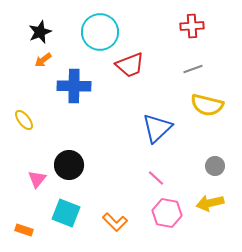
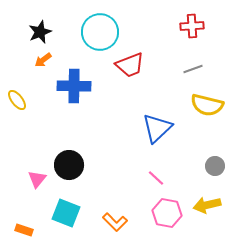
yellow ellipse: moved 7 px left, 20 px up
yellow arrow: moved 3 px left, 2 px down
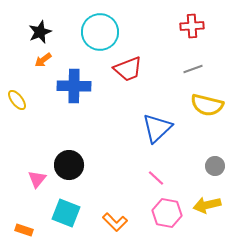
red trapezoid: moved 2 px left, 4 px down
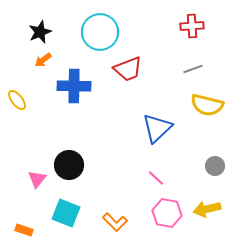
yellow arrow: moved 4 px down
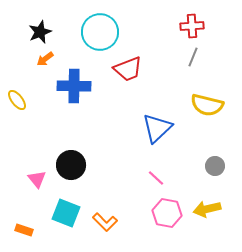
orange arrow: moved 2 px right, 1 px up
gray line: moved 12 px up; rotated 48 degrees counterclockwise
black circle: moved 2 px right
pink triangle: rotated 18 degrees counterclockwise
orange L-shape: moved 10 px left
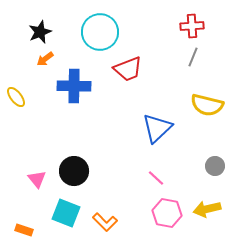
yellow ellipse: moved 1 px left, 3 px up
black circle: moved 3 px right, 6 px down
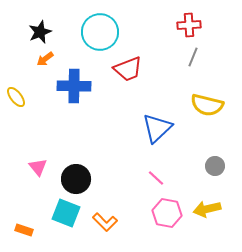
red cross: moved 3 px left, 1 px up
black circle: moved 2 px right, 8 px down
pink triangle: moved 1 px right, 12 px up
